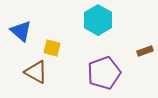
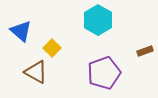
yellow square: rotated 30 degrees clockwise
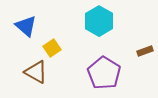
cyan hexagon: moved 1 px right, 1 px down
blue triangle: moved 5 px right, 5 px up
yellow square: rotated 12 degrees clockwise
purple pentagon: rotated 20 degrees counterclockwise
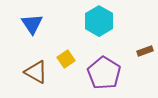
blue triangle: moved 6 px right, 2 px up; rotated 15 degrees clockwise
yellow square: moved 14 px right, 11 px down
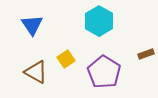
blue triangle: moved 1 px down
brown rectangle: moved 1 px right, 3 px down
purple pentagon: moved 1 px up
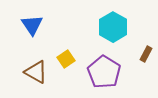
cyan hexagon: moved 14 px right, 6 px down
brown rectangle: rotated 42 degrees counterclockwise
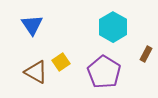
yellow square: moved 5 px left, 3 px down
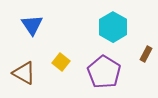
yellow square: rotated 18 degrees counterclockwise
brown triangle: moved 12 px left, 1 px down
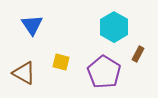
cyan hexagon: moved 1 px right
brown rectangle: moved 8 px left
yellow square: rotated 24 degrees counterclockwise
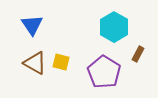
brown triangle: moved 11 px right, 10 px up
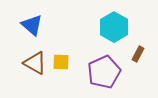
blue triangle: rotated 15 degrees counterclockwise
yellow square: rotated 12 degrees counterclockwise
purple pentagon: rotated 16 degrees clockwise
